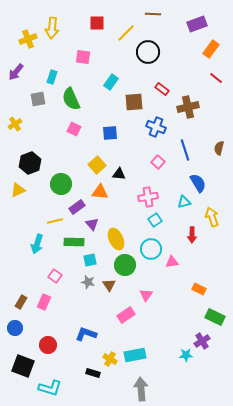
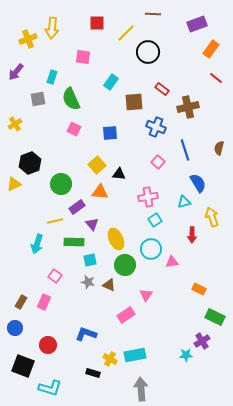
yellow triangle at (18, 190): moved 4 px left, 6 px up
brown triangle at (109, 285): rotated 32 degrees counterclockwise
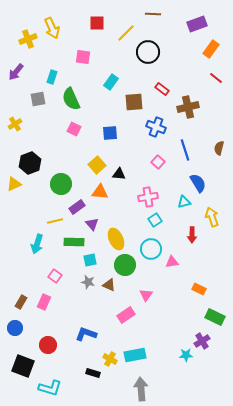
yellow arrow at (52, 28): rotated 30 degrees counterclockwise
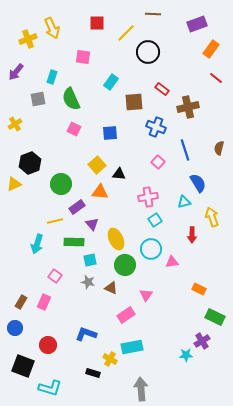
brown triangle at (109, 285): moved 2 px right, 3 px down
cyan rectangle at (135, 355): moved 3 px left, 8 px up
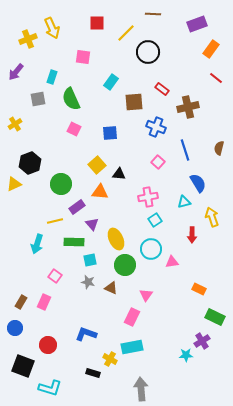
pink rectangle at (126, 315): moved 6 px right, 2 px down; rotated 30 degrees counterclockwise
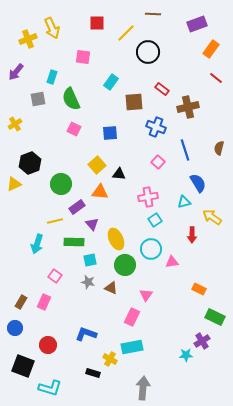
yellow arrow at (212, 217): rotated 36 degrees counterclockwise
gray arrow at (141, 389): moved 2 px right, 1 px up; rotated 10 degrees clockwise
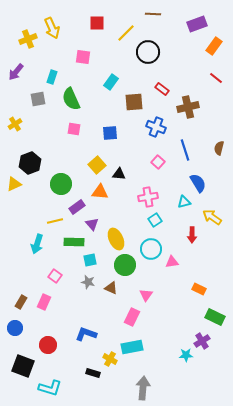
orange rectangle at (211, 49): moved 3 px right, 3 px up
pink square at (74, 129): rotated 16 degrees counterclockwise
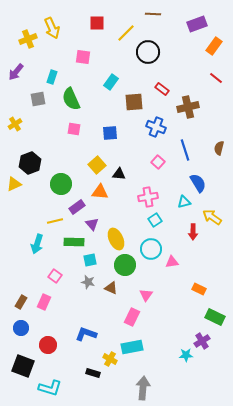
red arrow at (192, 235): moved 1 px right, 3 px up
blue circle at (15, 328): moved 6 px right
